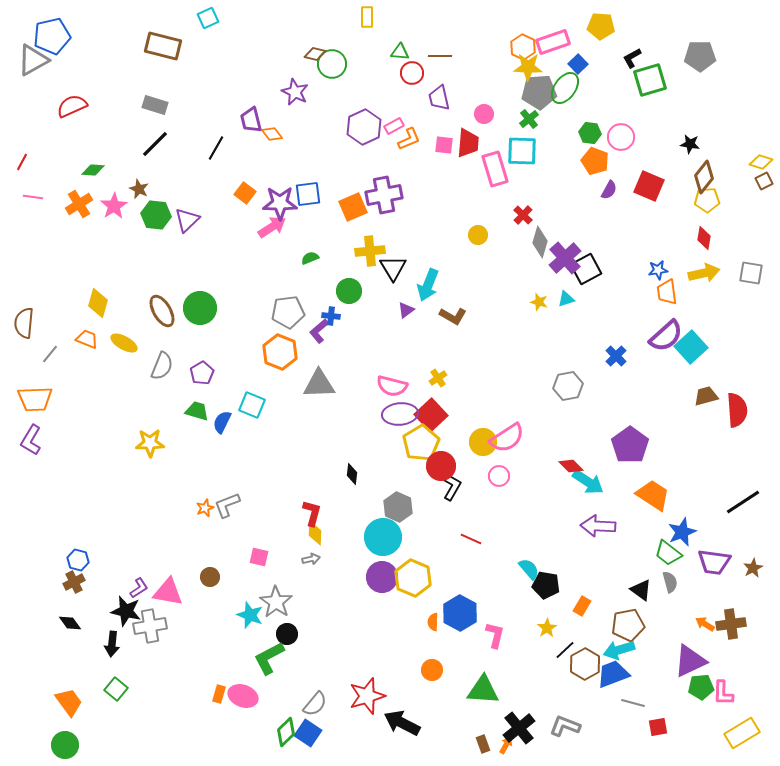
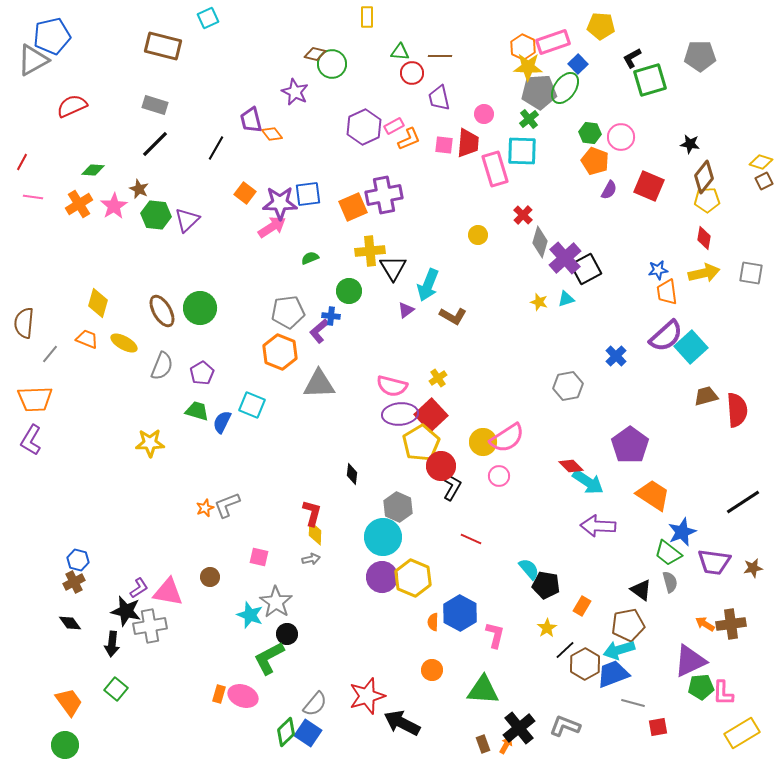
brown star at (753, 568): rotated 18 degrees clockwise
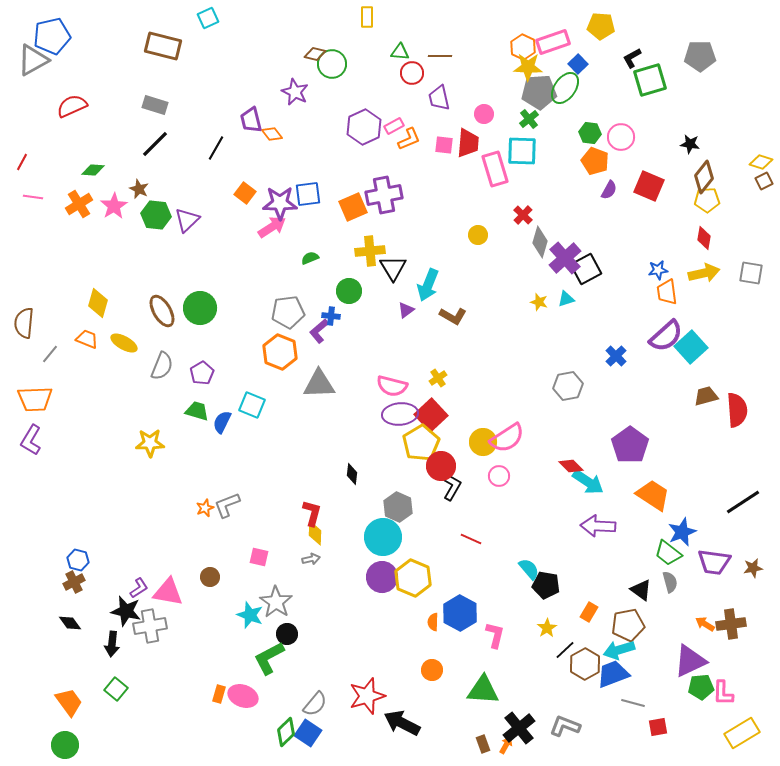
orange rectangle at (582, 606): moved 7 px right, 6 px down
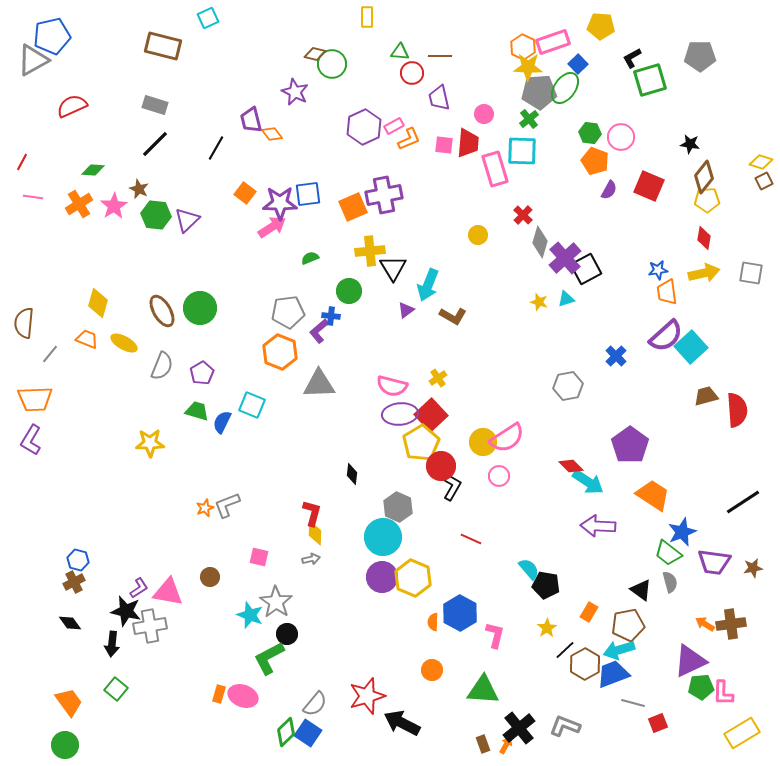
red square at (658, 727): moved 4 px up; rotated 12 degrees counterclockwise
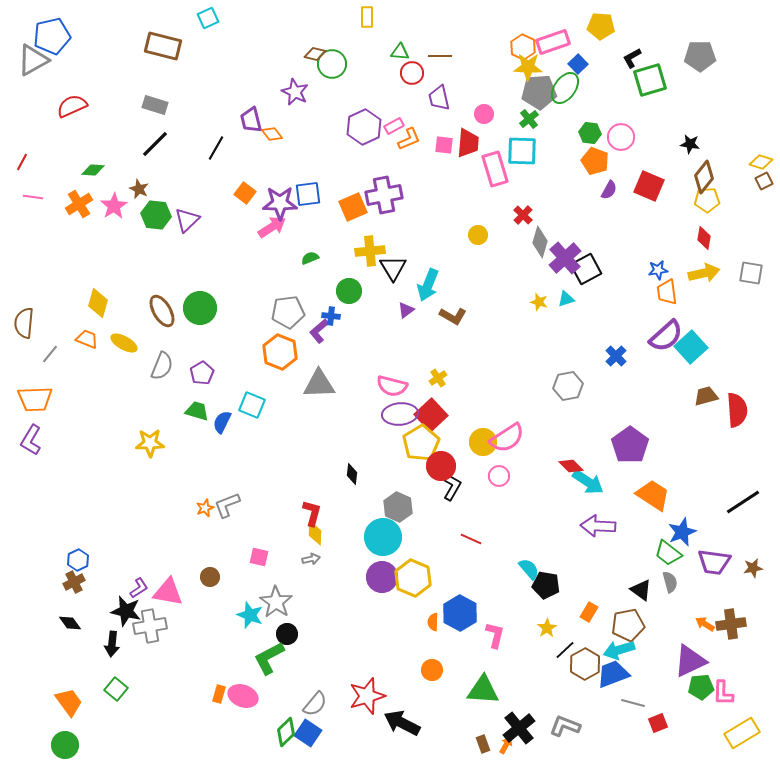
blue hexagon at (78, 560): rotated 20 degrees clockwise
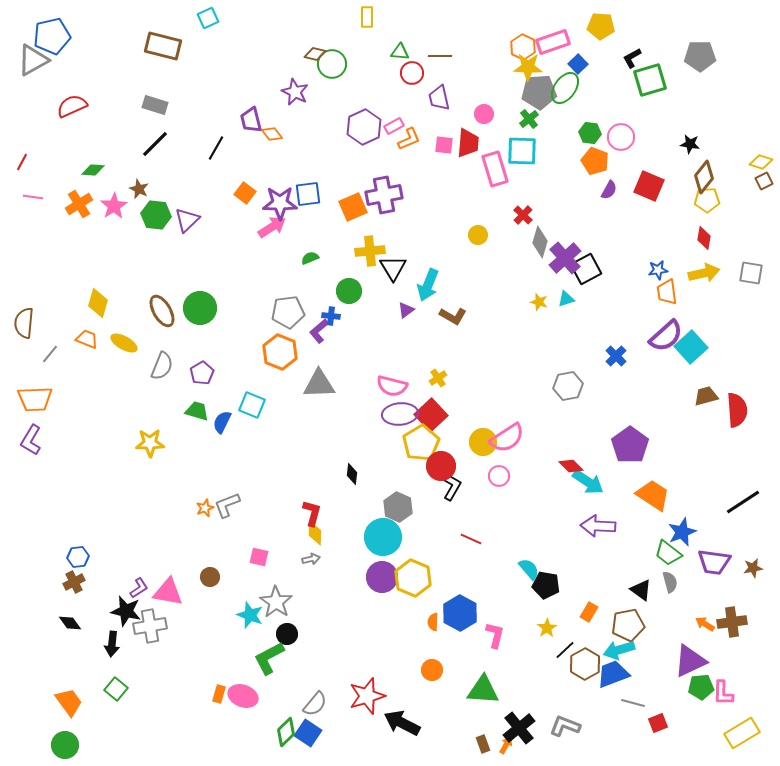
blue hexagon at (78, 560): moved 3 px up; rotated 20 degrees clockwise
brown cross at (731, 624): moved 1 px right, 2 px up
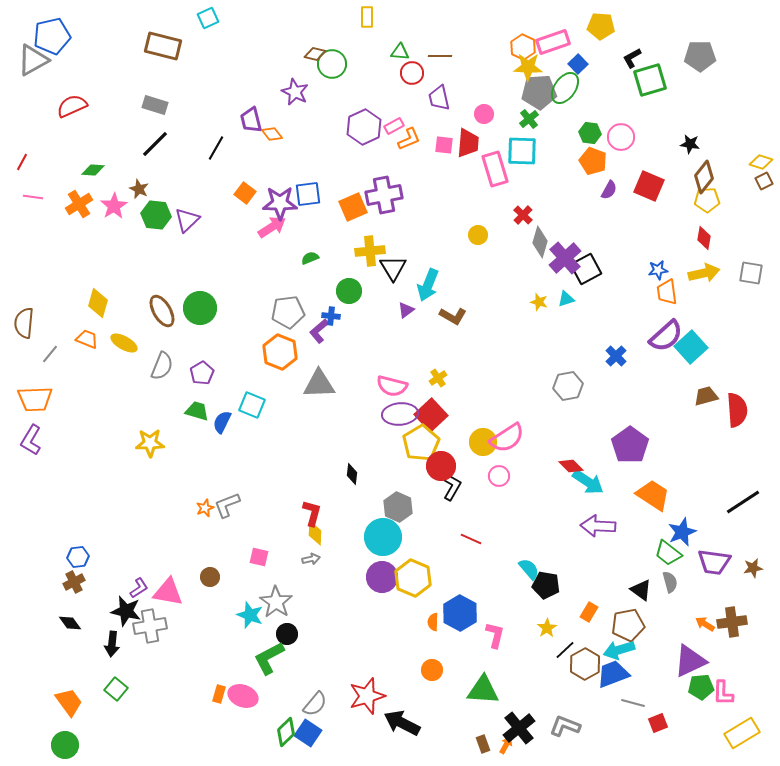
orange pentagon at (595, 161): moved 2 px left
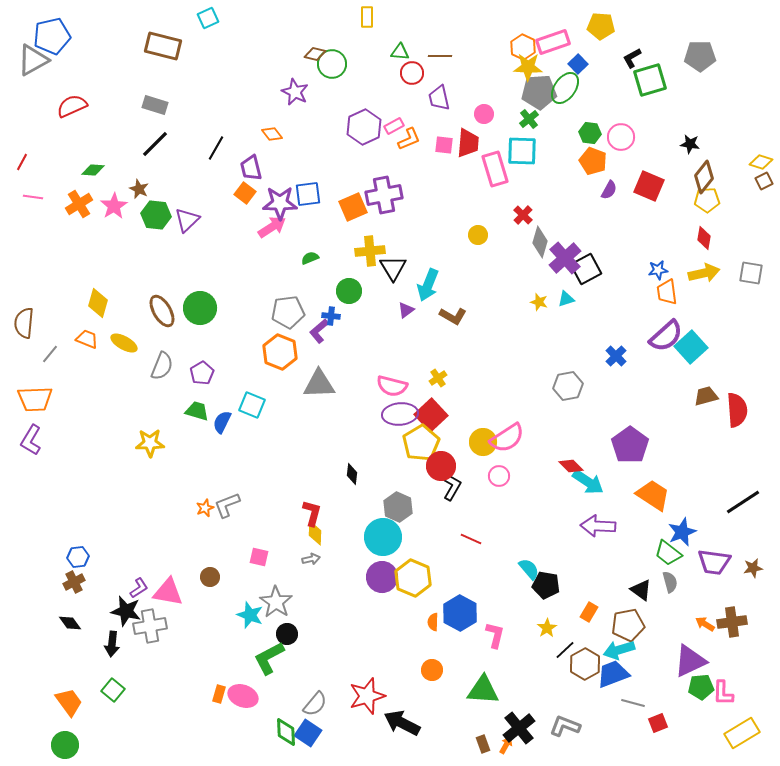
purple trapezoid at (251, 120): moved 48 px down
green square at (116, 689): moved 3 px left, 1 px down
green diamond at (286, 732): rotated 48 degrees counterclockwise
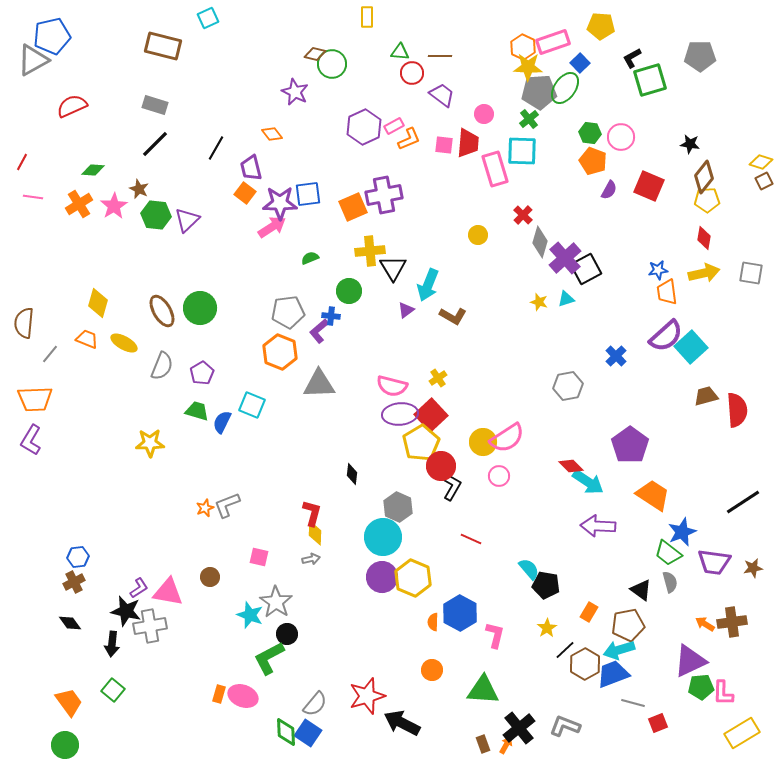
blue square at (578, 64): moved 2 px right, 1 px up
purple trapezoid at (439, 98): moved 3 px right, 3 px up; rotated 140 degrees clockwise
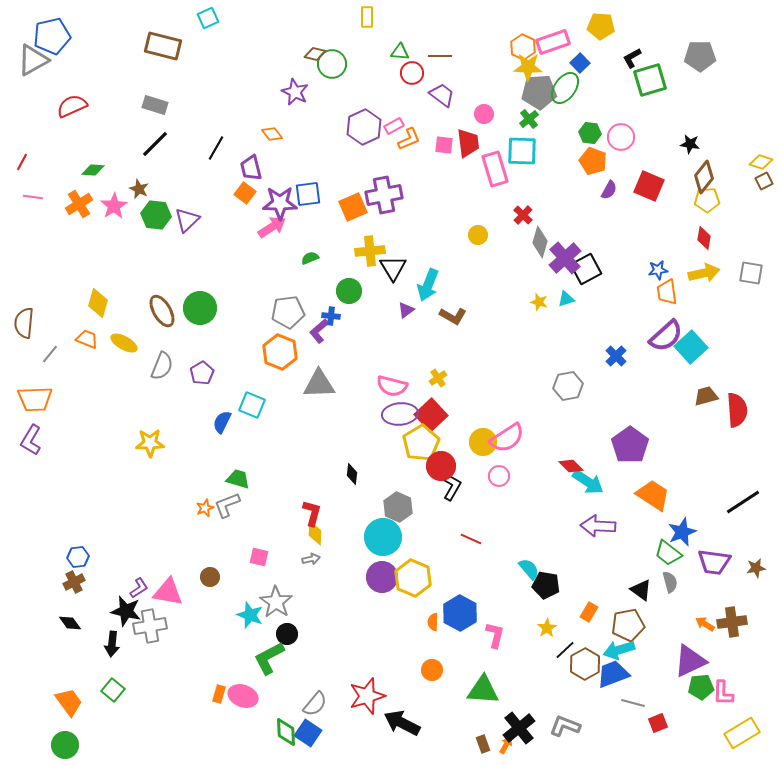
red trapezoid at (468, 143): rotated 12 degrees counterclockwise
green trapezoid at (197, 411): moved 41 px right, 68 px down
brown star at (753, 568): moved 3 px right
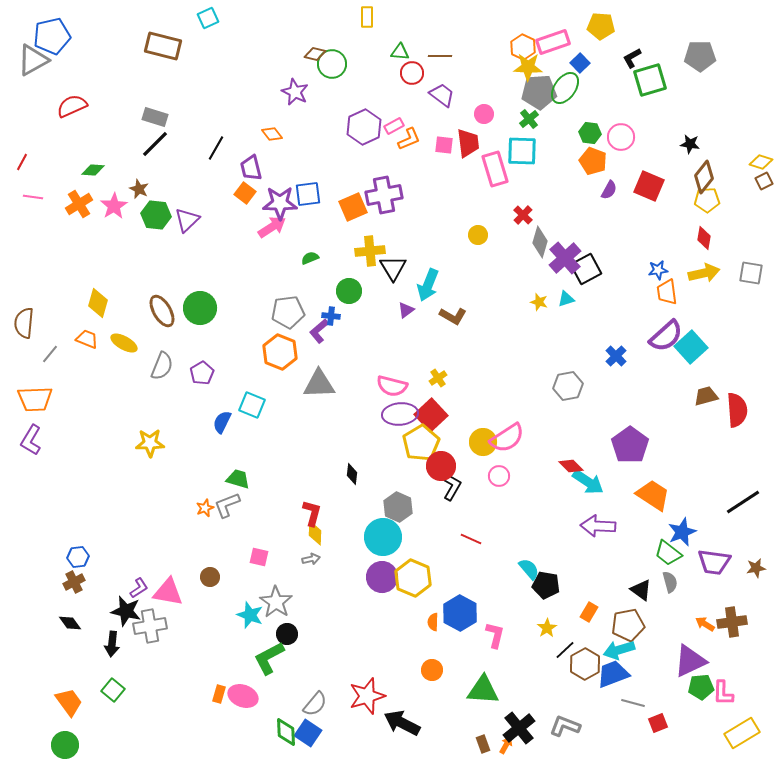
gray rectangle at (155, 105): moved 12 px down
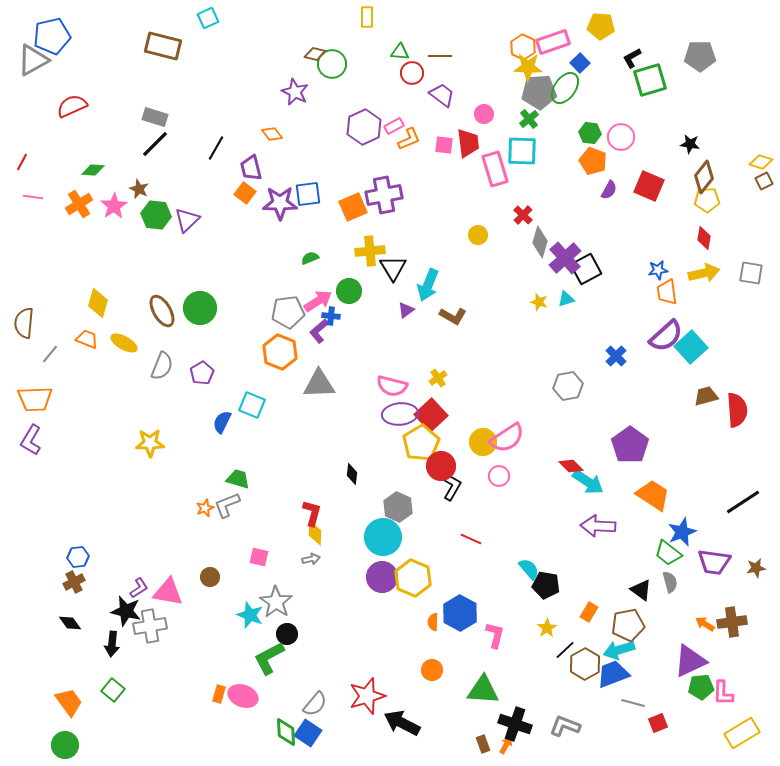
pink arrow at (272, 227): moved 46 px right, 74 px down
black cross at (519, 728): moved 4 px left, 4 px up; rotated 32 degrees counterclockwise
